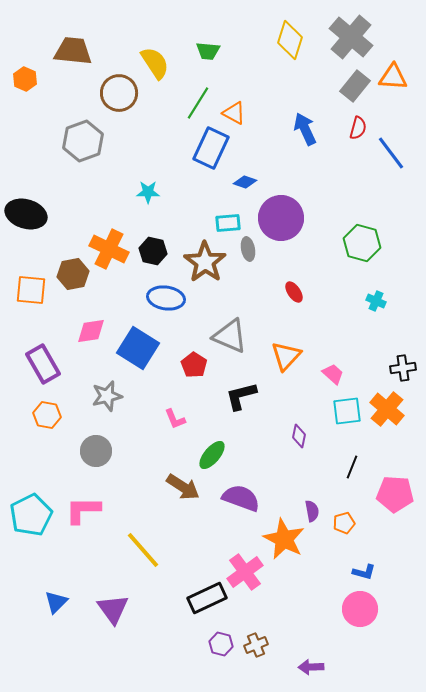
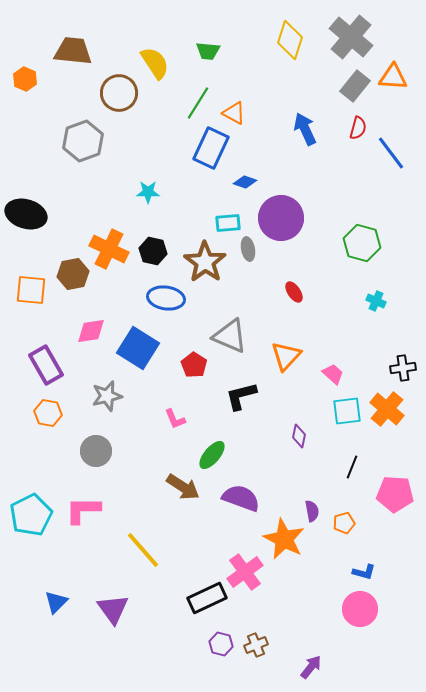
purple rectangle at (43, 364): moved 3 px right, 1 px down
orange hexagon at (47, 415): moved 1 px right, 2 px up
purple arrow at (311, 667): rotated 130 degrees clockwise
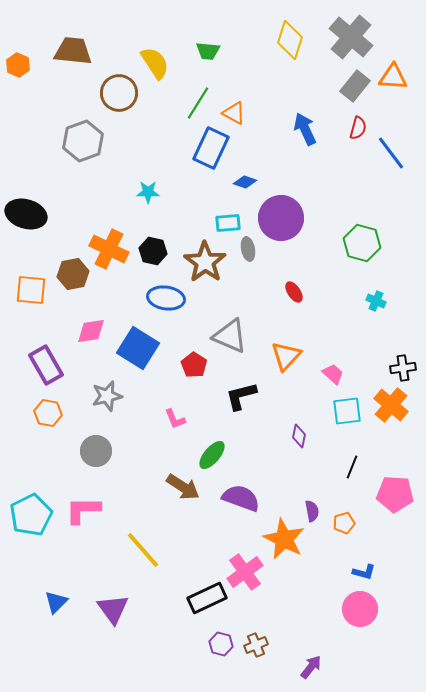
orange hexagon at (25, 79): moved 7 px left, 14 px up
orange cross at (387, 409): moved 4 px right, 4 px up
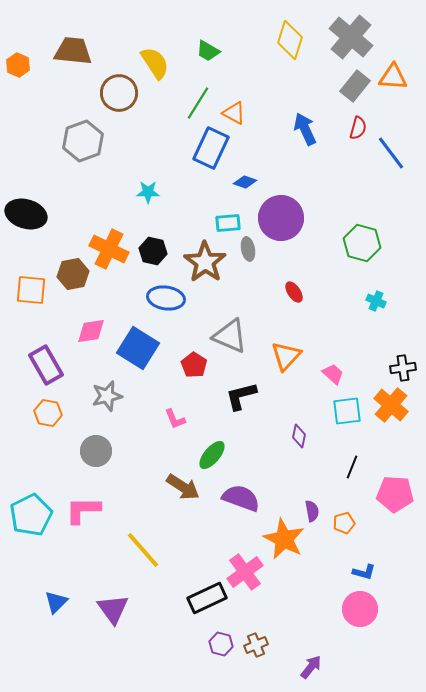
green trapezoid at (208, 51): rotated 25 degrees clockwise
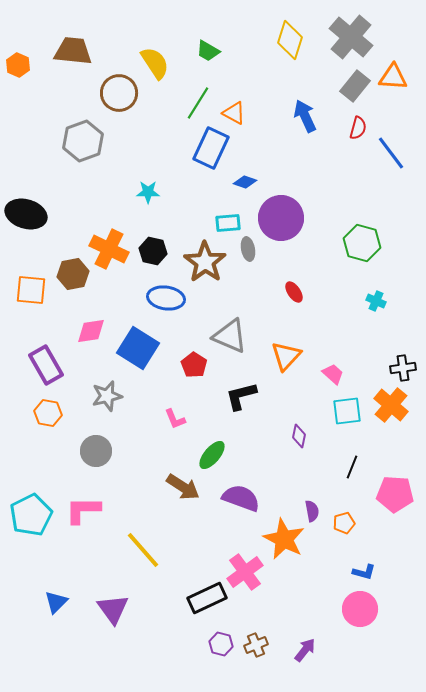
blue arrow at (305, 129): moved 13 px up
purple arrow at (311, 667): moved 6 px left, 17 px up
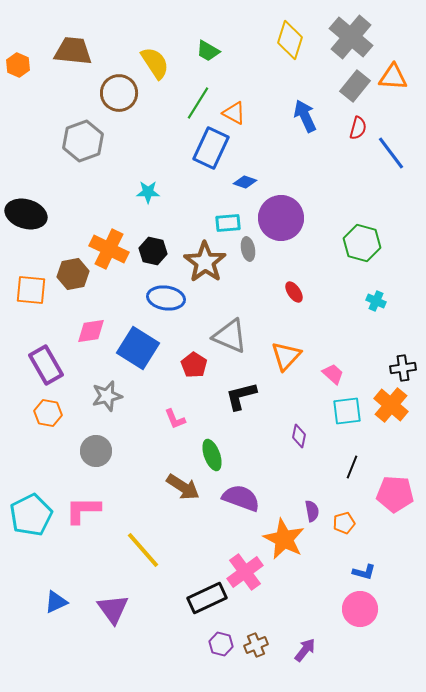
green ellipse at (212, 455): rotated 60 degrees counterclockwise
blue triangle at (56, 602): rotated 20 degrees clockwise
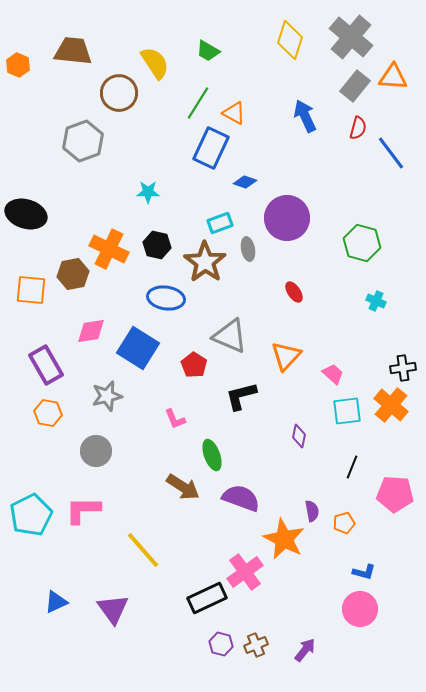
purple circle at (281, 218): moved 6 px right
cyan rectangle at (228, 223): moved 8 px left; rotated 15 degrees counterclockwise
black hexagon at (153, 251): moved 4 px right, 6 px up
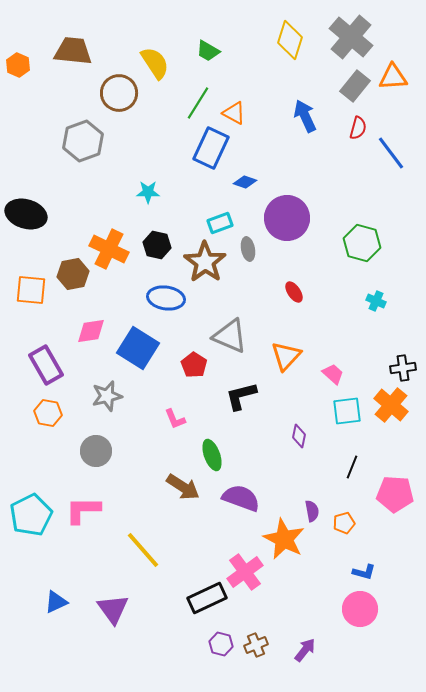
orange triangle at (393, 77): rotated 8 degrees counterclockwise
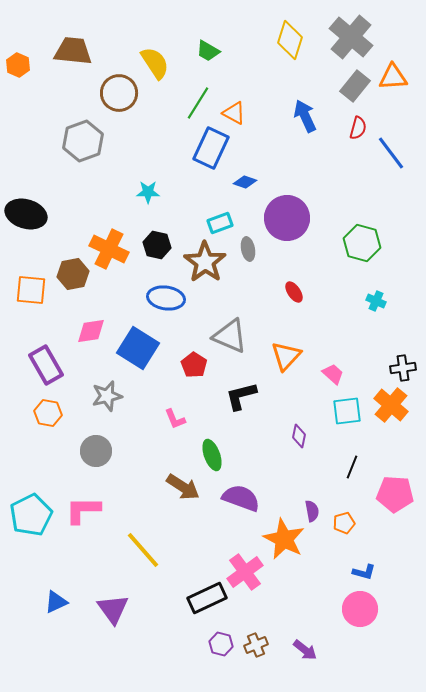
purple arrow at (305, 650): rotated 90 degrees clockwise
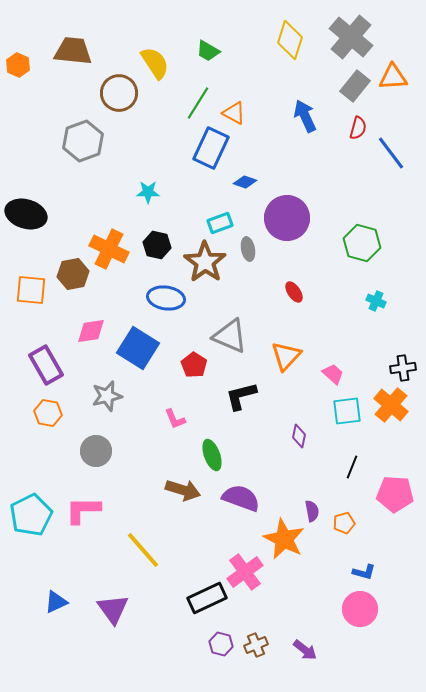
brown arrow at (183, 487): moved 3 px down; rotated 16 degrees counterclockwise
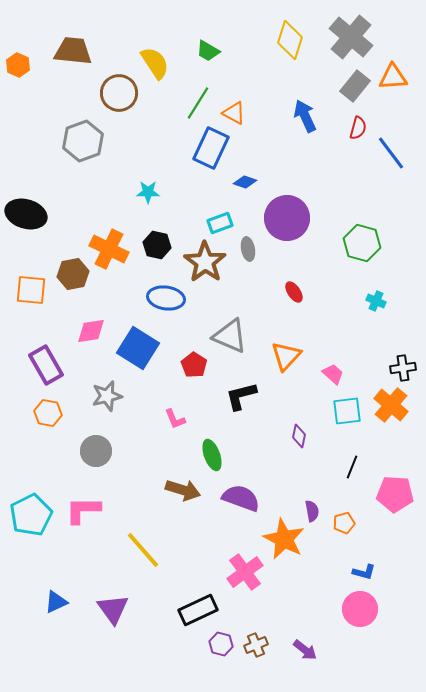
black rectangle at (207, 598): moved 9 px left, 12 px down
